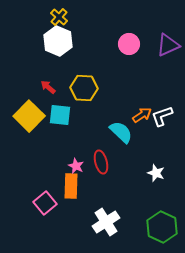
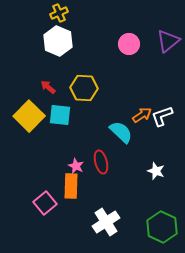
yellow cross: moved 4 px up; rotated 24 degrees clockwise
purple triangle: moved 4 px up; rotated 15 degrees counterclockwise
white star: moved 2 px up
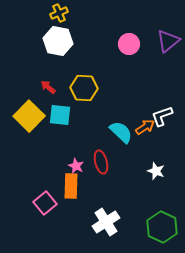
white hexagon: rotated 12 degrees counterclockwise
orange arrow: moved 3 px right, 12 px down
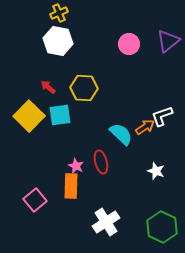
cyan square: rotated 15 degrees counterclockwise
cyan semicircle: moved 2 px down
pink square: moved 10 px left, 3 px up
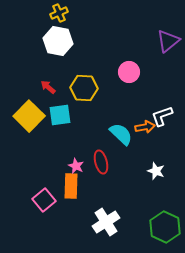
pink circle: moved 28 px down
orange arrow: rotated 24 degrees clockwise
pink square: moved 9 px right
green hexagon: moved 3 px right
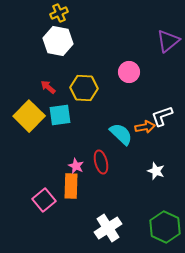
white cross: moved 2 px right, 6 px down
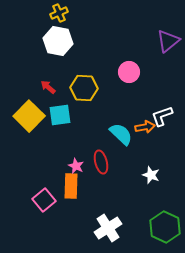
white star: moved 5 px left, 4 px down
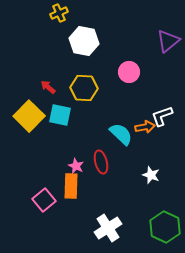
white hexagon: moved 26 px right
cyan square: rotated 20 degrees clockwise
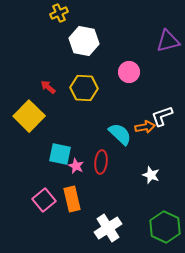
purple triangle: rotated 25 degrees clockwise
cyan square: moved 39 px down
cyan semicircle: moved 1 px left
red ellipse: rotated 20 degrees clockwise
orange rectangle: moved 1 px right, 13 px down; rotated 15 degrees counterclockwise
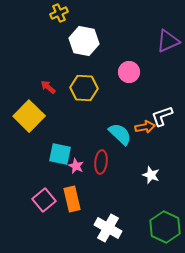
purple triangle: rotated 10 degrees counterclockwise
white cross: rotated 28 degrees counterclockwise
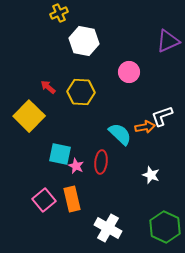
yellow hexagon: moved 3 px left, 4 px down
